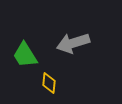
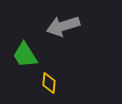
gray arrow: moved 10 px left, 17 px up
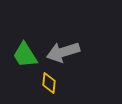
gray arrow: moved 26 px down
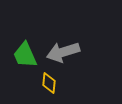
green trapezoid: rotated 8 degrees clockwise
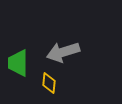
green trapezoid: moved 7 px left, 8 px down; rotated 24 degrees clockwise
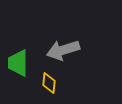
gray arrow: moved 2 px up
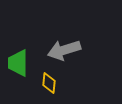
gray arrow: moved 1 px right
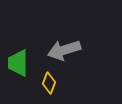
yellow diamond: rotated 15 degrees clockwise
